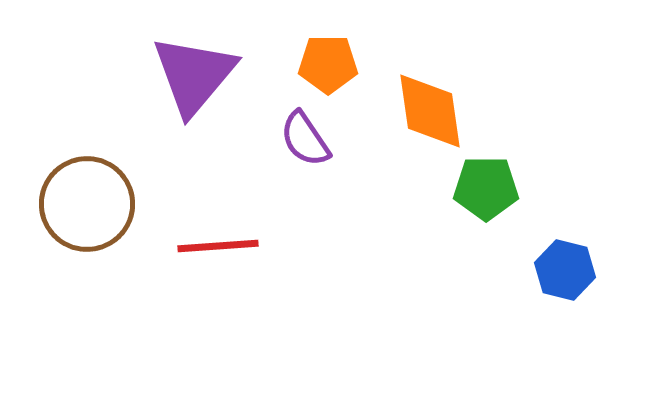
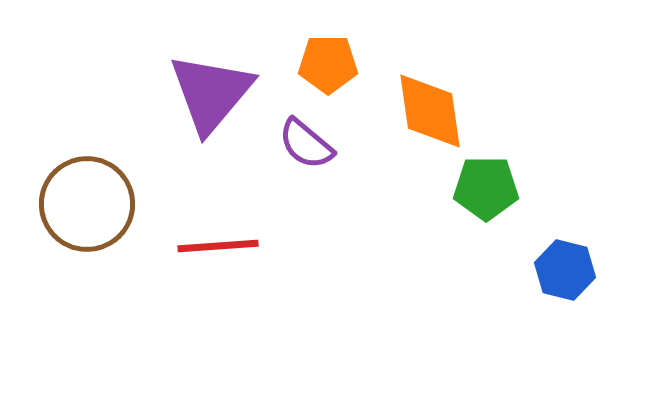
purple triangle: moved 17 px right, 18 px down
purple semicircle: moved 1 px right, 5 px down; rotated 16 degrees counterclockwise
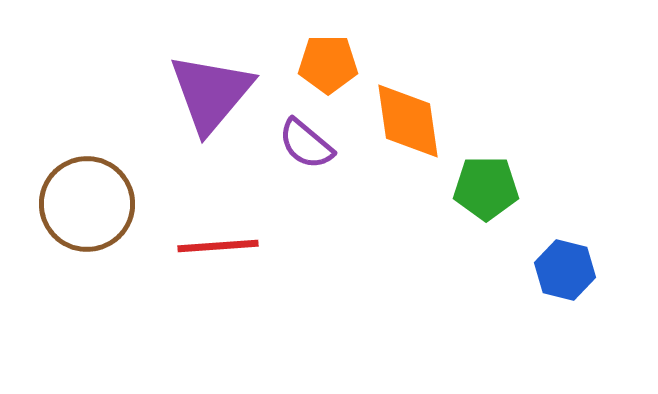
orange diamond: moved 22 px left, 10 px down
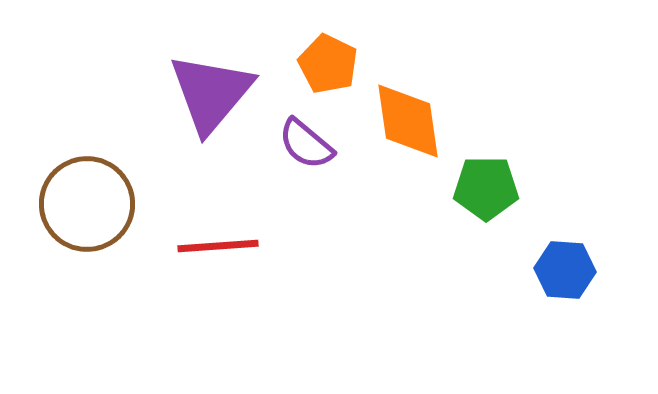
orange pentagon: rotated 26 degrees clockwise
blue hexagon: rotated 10 degrees counterclockwise
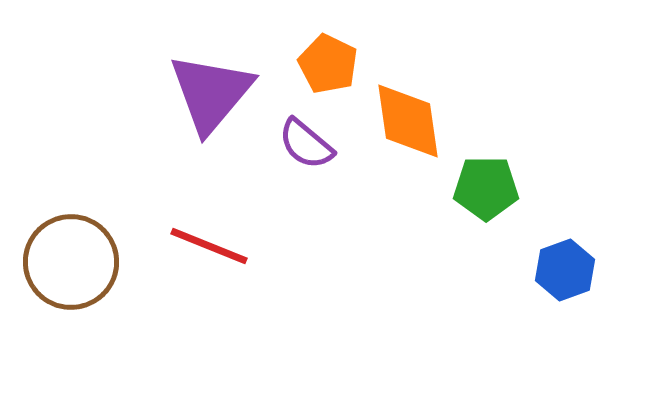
brown circle: moved 16 px left, 58 px down
red line: moved 9 px left; rotated 26 degrees clockwise
blue hexagon: rotated 24 degrees counterclockwise
